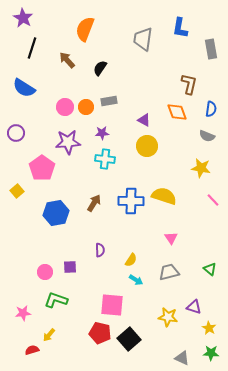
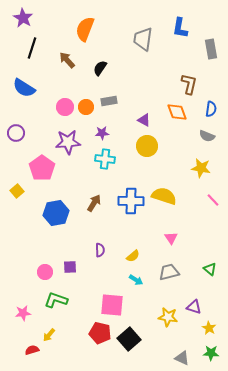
yellow semicircle at (131, 260): moved 2 px right, 4 px up; rotated 16 degrees clockwise
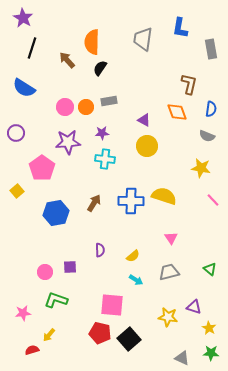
orange semicircle at (85, 29): moved 7 px right, 13 px down; rotated 20 degrees counterclockwise
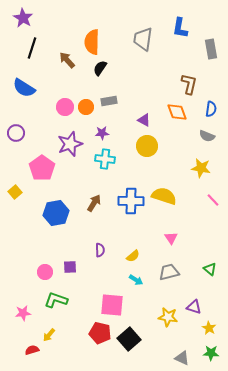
purple star at (68, 142): moved 2 px right, 2 px down; rotated 15 degrees counterclockwise
yellow square at (17, 191): moved 2 px left, 1 px down
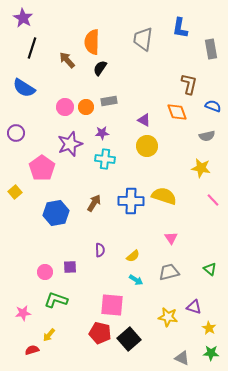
blue semicircle at (211, 109): moved 2 px right, 3 px up; rotated 77 degrees counterclockwise
gray semicircle at (207, 136): rotated 35 degrees counterclockwise
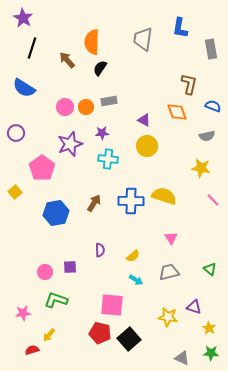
cyan cross at (105, 159): moved 3 px right
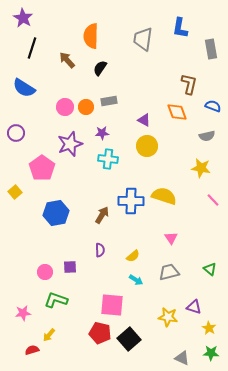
orange semicircle at (92, 42): moved 1 px left, 6 px up
brown arrow at (94, 203): moved 8 px right, 12 px down
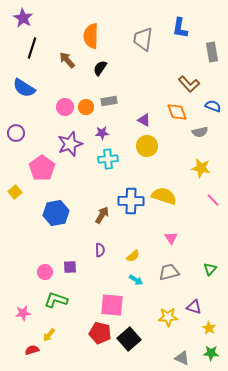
gray rectangle at (211, 49): moved 1 px right, 3 px down
brown L-shape at (189, 84): rotated 125 degrees clockwise
gray semicircle at (207, 136): moved 7 px left, 4 px up
cyan cross at (108, 159): rotated 12 degrees counterclockwise
green triangle at (210, 269): rotated 32 degrees clockwise
yellow star at (168, 317): rotated 12 degrees counterclockwise
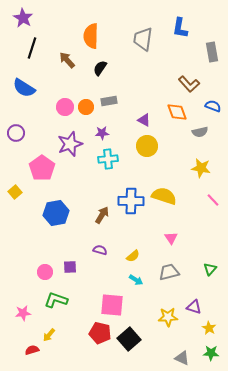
purple semicircle at (100, 250): rotated 72 degrees counterclockwise
